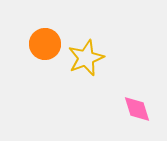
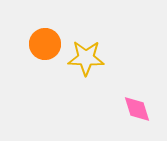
yellow star: rotated 24 degrees clockwise
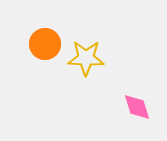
pink diamond: moved 2 px up
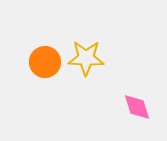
orange circle: moved 18 px down
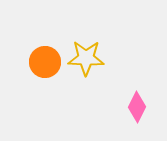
pink diamond: rotated 44 degrees clockwise
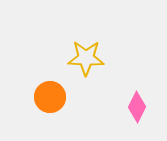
orange circle: moved 5 px right, 35 px down
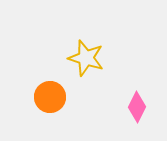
yellow star: rotated 15 degrees clockwise
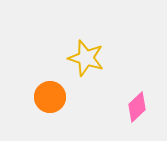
pink diamond: rotated 20 degrees clockwise
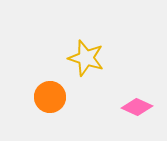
pink diamond: rotated 68 degrees clockwise
